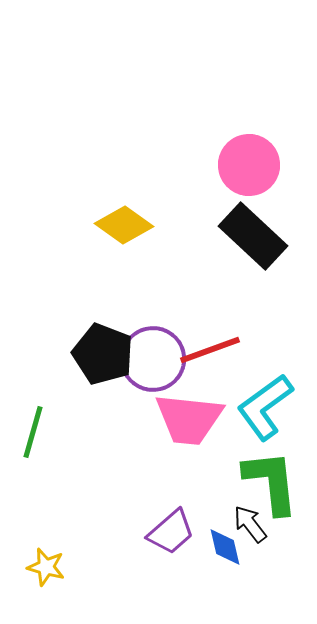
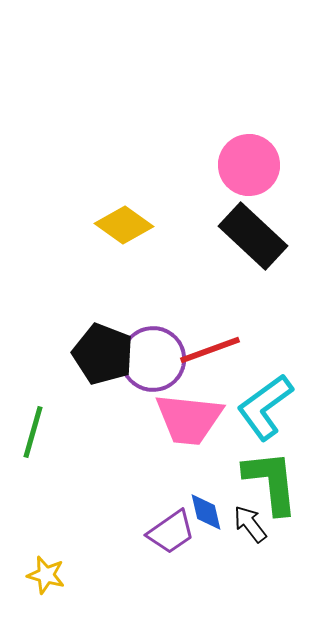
purple trapezoid: rotated 6 degrees clockwise
blue diamond: moved 19 px left, 35 px up
yellow star: moved 8 px down
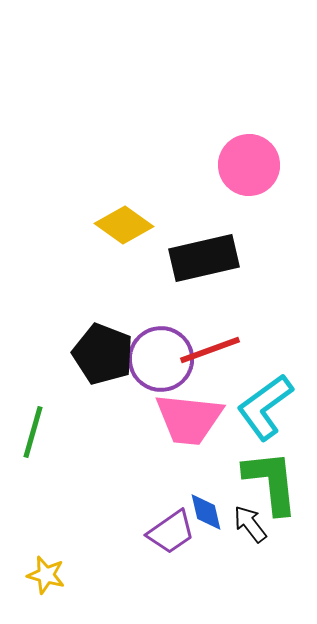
black rectangle: moved 49 px left, 22 px down; rotated 56 degrees counterclockwise
purple circle: moved 8 px right
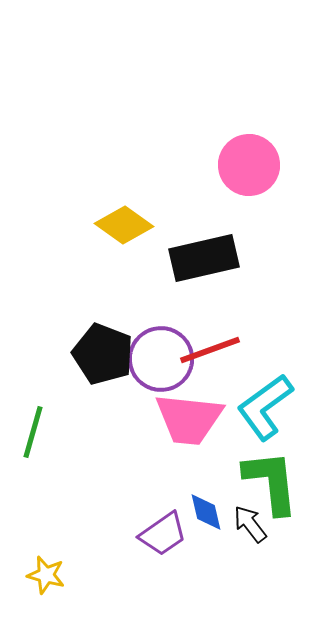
purple trapezoid: moved 8 px left, 2 px down
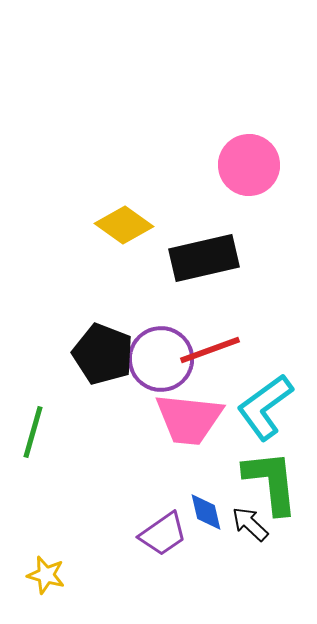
black arrow: rotated 9 degrees counterclockwise
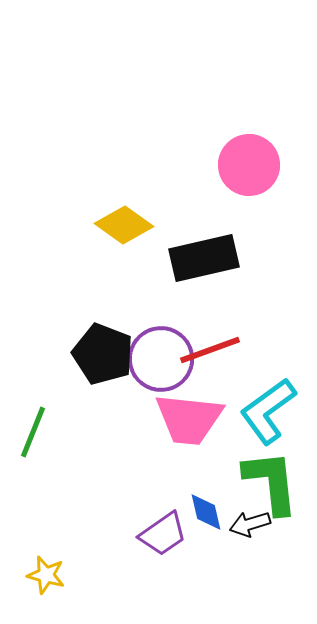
cyan L-shape: moved 3 px right, 4 px down
green line: rotated 6 degrees clockwise
black arrow: rotated 60 degrees counterclockwise
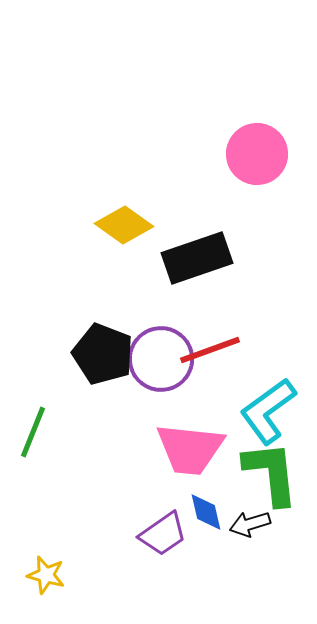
pink circle: moved 8 px right, 11 px up
black rectangle: moved 7 px left; rotated 6 degrees counterclockwise
pink trapezoid: moved 1 px right, 30 px down
green L-shape: moved 9 px up
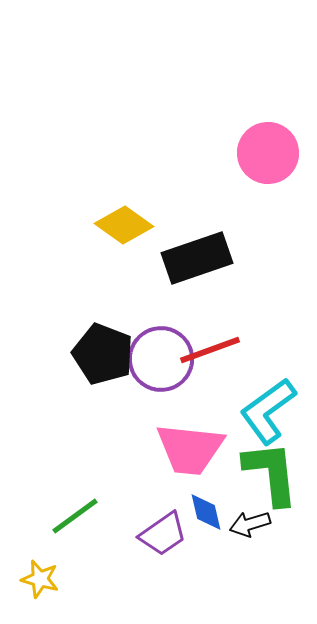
pink circle: moved 11 px right, 1 px up
green line: moved 42 px right, 84 px down; rotated 32 degrees clockwise
yellow star: moved 6 px left, 4 px down
